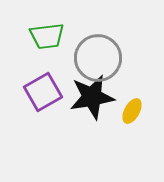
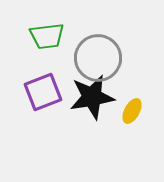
purple square: rotated 9 degrees clockwise
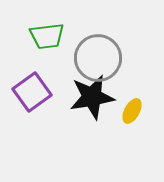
purple square: moved 11 px left; rotated 15 degrees counterclockwise
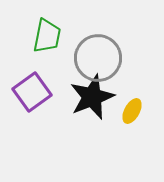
green trapezoid: rotated 72 degrees counterclockwise
black star: rotated 12 degrees counterclockwise
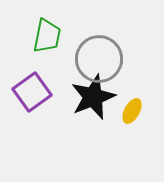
gray circle: moved 1 px right, 1 px down
black star: moved 1 px right
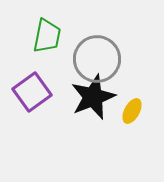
gray circle: moved 2 px left
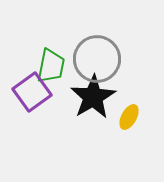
green trapezoid: moved 4 px right, 30 px down
black star: rotated 9 degrees counterclockwise
yellow ellipse: moved 3 px left, 6 px down
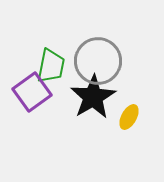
gray circle: moved 1 px right, 2 px down
